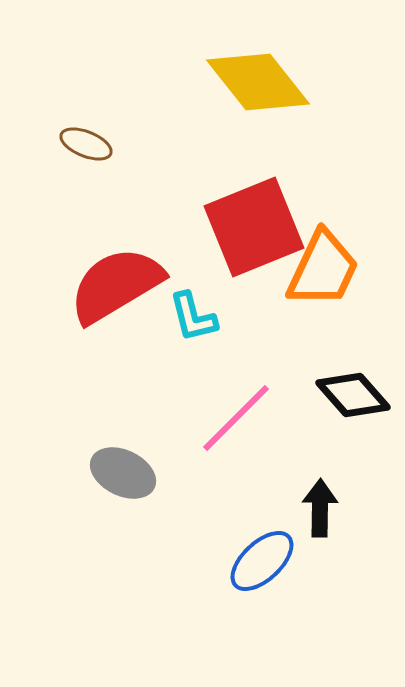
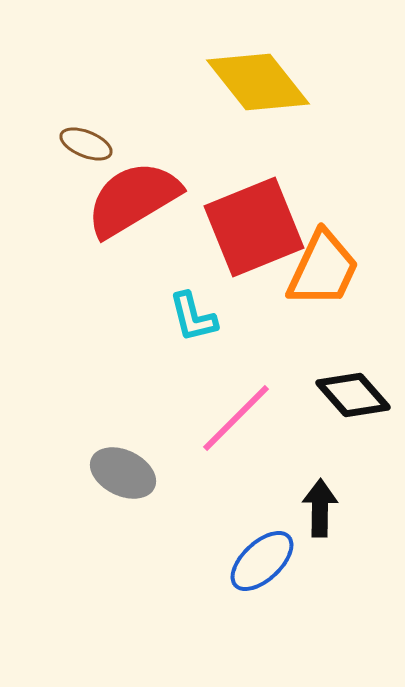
red semicircle: moved 17 px right, 86 px up
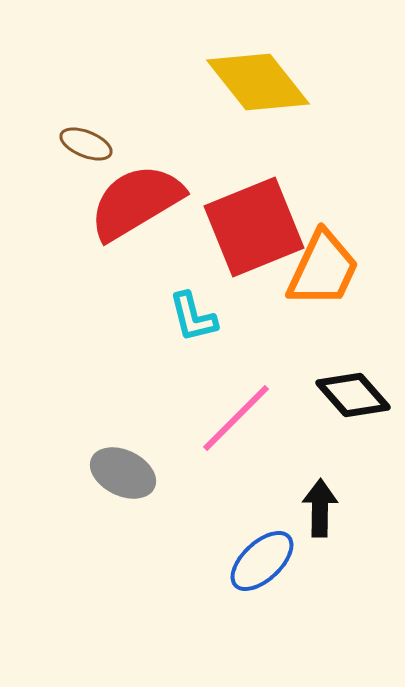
red semicircle: moved 3 px right, 3 px down
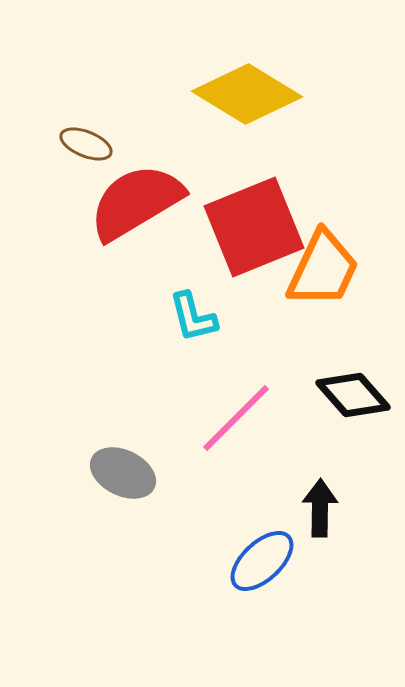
yellow diamond: moved 11 px left, 12 px down; rotated 20 degrees counterclockwise
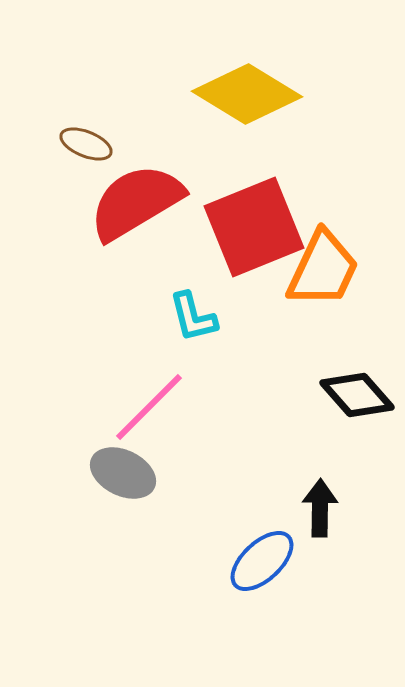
black diamond: moved 4 px right
pink line: moved 87 px left, 11 px up
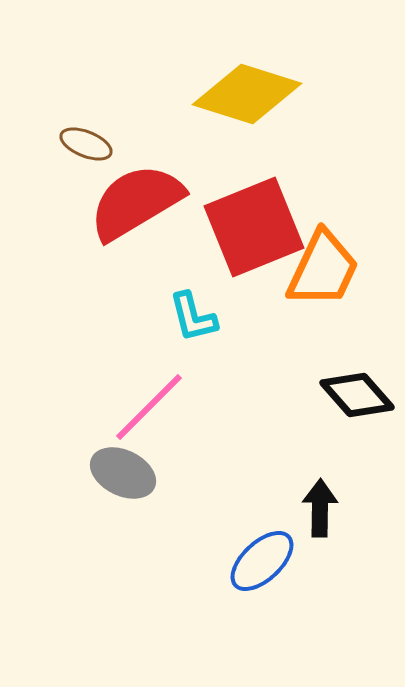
yellow diamond: rotated 14 degrees counterclockwise
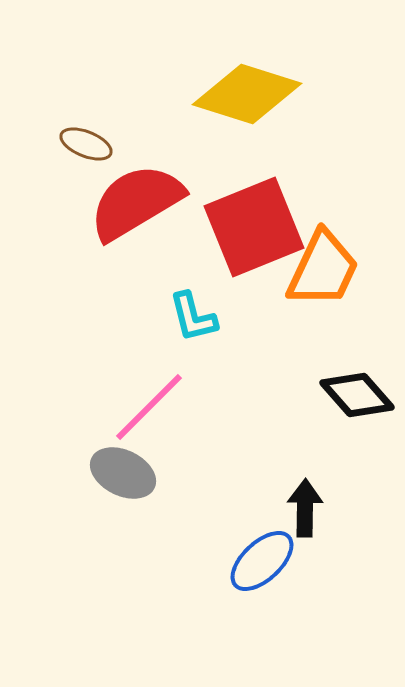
black arrow: moved 15 px left
